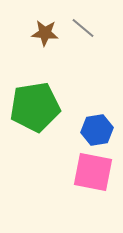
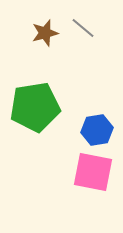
brown star: rotated 20 degrees counterclockwise
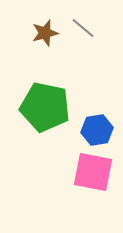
green pentagon: moved 10 px right; rotated 21 degrees clockwise
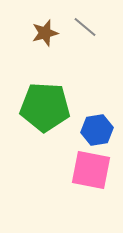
gray line: moved 2 px right, 1 px up
green pentagon: rotated 9 degrees counterclockwise
pink square: moved 2 px left, 2 px up
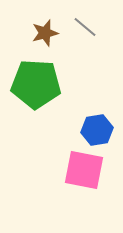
green pentagon: moved 9 px left, 23 px up
pink square: moved 7 px left
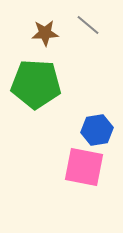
gray line: moved 3 px right, 2 px up
brown star: rotated 12 degrees clockwise
pink square: moved 3 px up
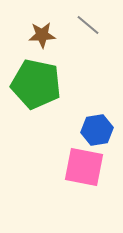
brown star: moved 3 px left, 2 px down
green pentagon: rotated 9 degrees clockwise
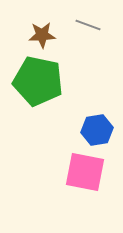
gray line: rotated 20 degrees counterclockwise
green pentagon: moved 2 px right, 3 px up
pink square: moved 1 px right, 5 px down
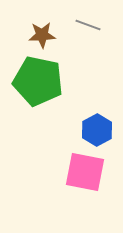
blue hexagon: rotated 20 degrees counterclockwise
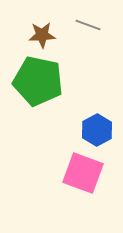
pink square: moved 2 px left, 1 px down; rotated 9 degrees clockwise
